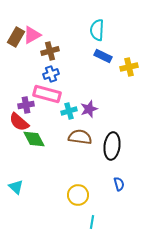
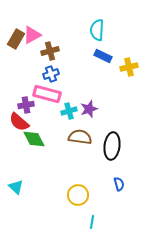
brown rectangle: moved 2 px down
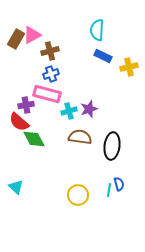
cyan line: moved 17 px right, 32 px up
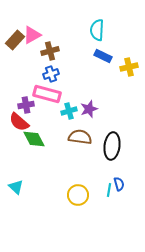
brown rectangle: moved 1 px left, 1 px down; rotated 12 degrees clockwise
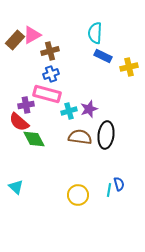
cyan semicircle: moved 2 px left, 3 px down
black ellipse: moved 6 px left, 11 px up
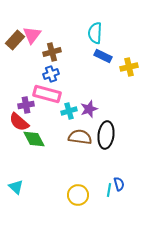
pink triangle: rotated 24 degrees counterclockwise
brown cross: moved 2 px right, 1 px down
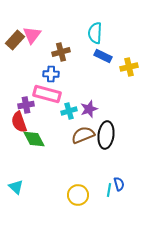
brown cross: moved 9 px right
blue cross: rotated 21 degrees clockwise
red semicircle: rotated 30 degrees clockwise
brown semicircle: moved 3 px right, 2 px up; rotated 30 degrees counterclockwise
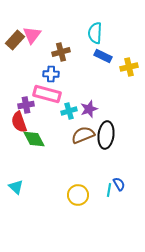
blue semicircle: rotated 16 degrees counterclockwise
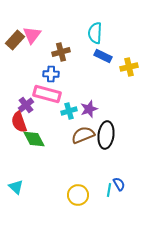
purple cross: rotated 28 degrees counterclockwise
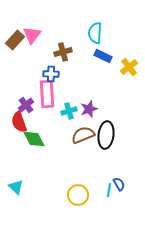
brown cross: moved 2 px right
yellow cross: rotated 24 degrees counterclockwise
pink rectangle: rotated 72 degrees clockwise
